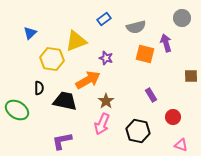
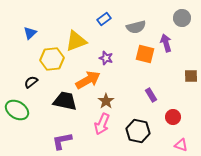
yellow hexagon: rotated 15 degrees counterclockwise
black semicircle: moved 8 px left, 6 px up; rotated 128 degrees counterclockwise
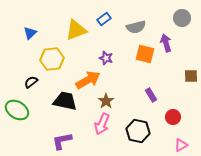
yellow triangle: moved 11 px up
pink triangle: rotated 48 degrees counterclockwise
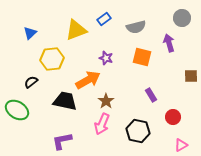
purple arrow: moved 3 px right
orange square: moved 3 px left, 3 px down
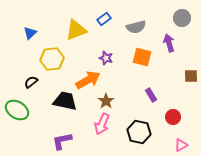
black hexagon: moved 1 px right, 1 px down
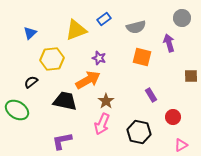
purple star: moved 7 px left
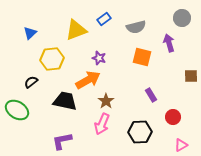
black hexagon: moved 1 px right; rotated 15 degrees counterclockwise
